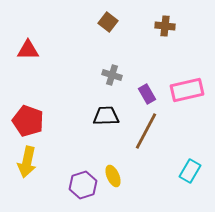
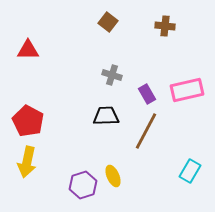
red pentagon: rotated 8 degrees clockwise
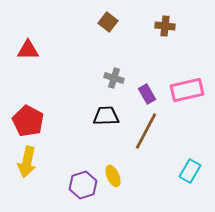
gray cross: moved 2 px right, 3 px down
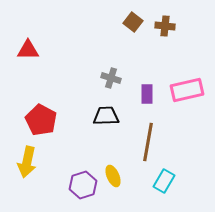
brown square: moved 25 px right
gray cross: moved 3 px left
purple rectangle: rotated 30 degrees clockwise
red pentagon: moved 13 px right, 1 px up
brown line: moved 2 px right, 11 px down; rotated 18 degrees counterclockwise
cyan rectangle: moved 26 px left, 10 px down
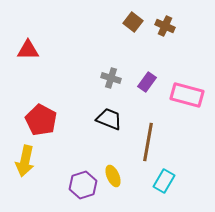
brown cross: rotated 18 degrees clockwise
pink rectangle: moved 5 px down; rotated 28 degrees clockwise
purple rectangle: moved 12 px up; rotated 36 degrees clockwise
black trapezoid: moved 3 px right, 3 px down; rotated 24 degrees clockwise
yellow arrow: moved 2 px left, 1 px up
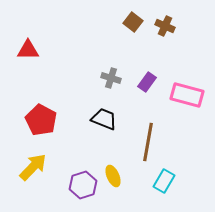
black trapezoid: moved 5 px left
yellow arrow: moved 8 px right, 6 px down; rotated 148 degrees counterclockwise
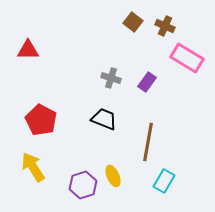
pink rectangle: moved 37 px up; rotated 16 degrees clockwise
yellow arrow: rotated 76 degrees counterclockwise
